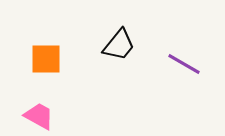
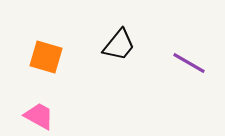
orange square: moved 2 px up; rotated 16 degrees clockwise
purple line: moved 5 px right, 1 px up
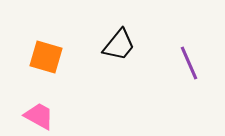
purple line: rotated 36 degrees clockwise
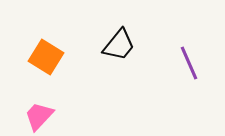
orange square: rotated 16 degrees clockwise
pink trapezoid: rotated 76 degrees counterclockwise
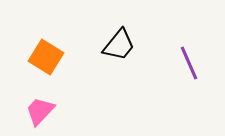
pink trapezoid: moved 1 px right, 5 px up
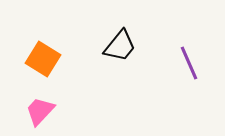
black trapezoid: moved 1 px right, 1 px down
orange square: moved 3 px left, 2 px down
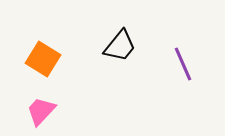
purple line: moved 6 px left, 1 px down
pink trapezoid: moved 1 px right
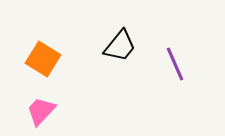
purple line: moved 8 px left
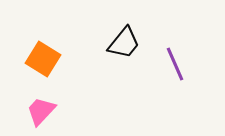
black trapezoid: moved 4 px right, 3 px up
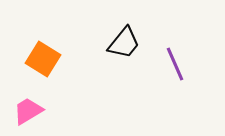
pink trapezoid: moved 13 px left; rotated 16 degrees clockwise
